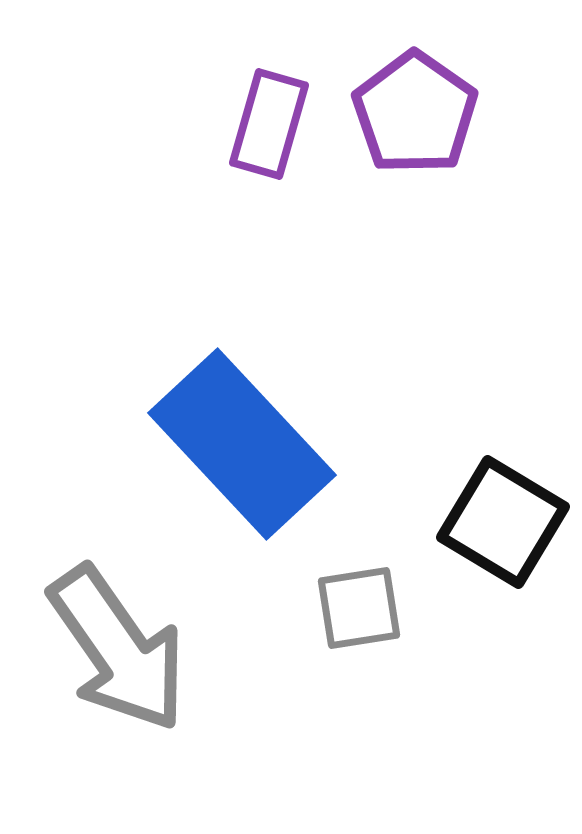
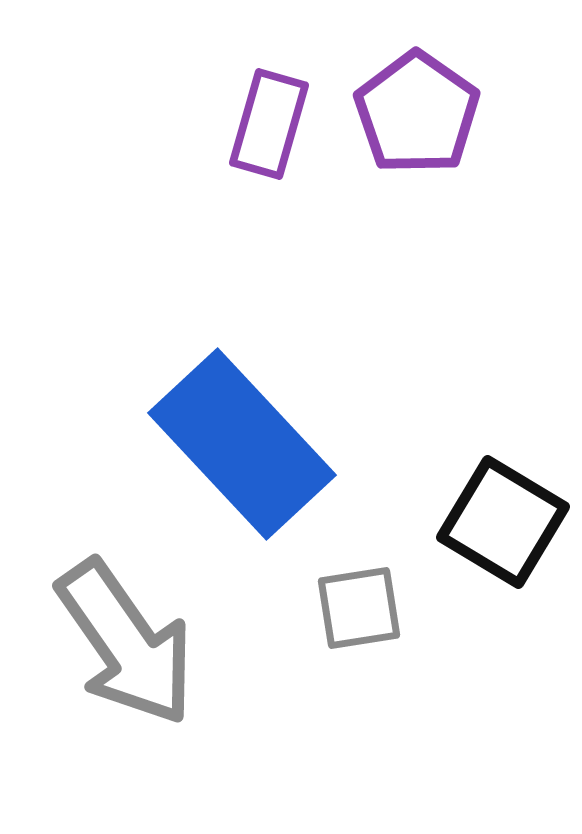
purple pentagon: moved 2 px right
gray arrow: moved 8 px right, 6 px up
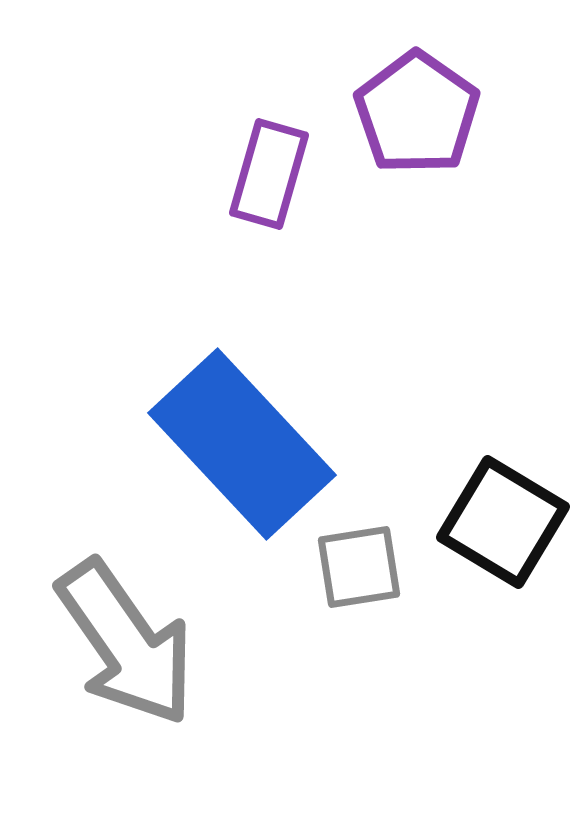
purple rectangle: moved 50 px down
gray square: moved 41 px up
